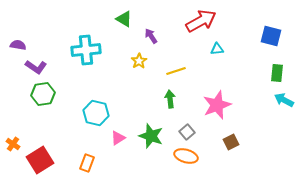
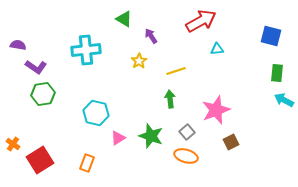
pink star: moved 1 px left, 5 px down
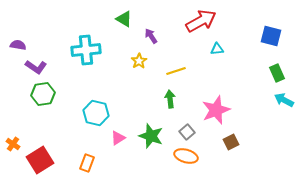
green rectangle: rotated 30 degrees counterclockwise
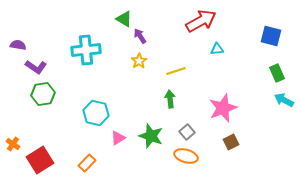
purple arrow: moved 11 px left
pink star: moved 7 px right, 2 px up
orange rectangle: rotated 24 degrees clockwise
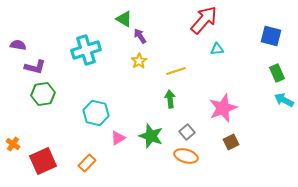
red arrow: moved 3 px right, 1 px up; rotated 20 degrees counterclockwise
cyan cross: rotated 12 degrees counterclockwise
purple L-shape: moved 1 px left; rotated 20 degrees counterclockwise
red square: moved 3 px right, 1 px down; rotated 8 degrees clockwise
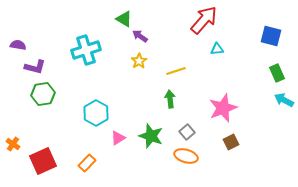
purple arrow: rotated 21 degrees counterclockwise
cyan hexagon: rotated 15 degrees clockwise
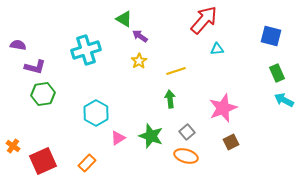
orange cross: moved 2 px down
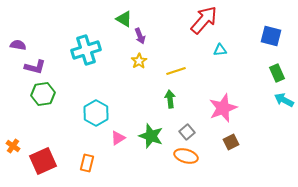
purple arrow: rotated 147 degrees counterclockwise
cyan triangle: moved 3 px right, 1 px down
orange rectangle: rotated 30 degrees counterclockwise
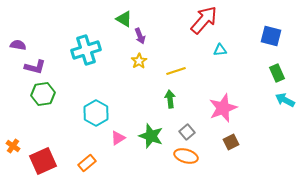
cyan arrow: moved 1 px right
orange rectangle: rotated 36 degrees clockwise
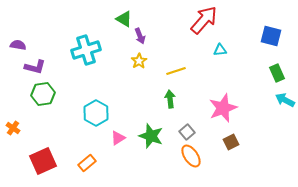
orange cross: moved 18 px up
orange ellipse: moved 5 px right; rotated 40 degrees clockwise
